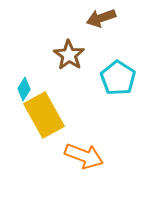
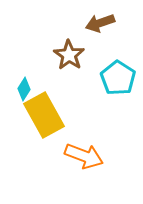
brown arrow: moved 1 px left, 5 px down
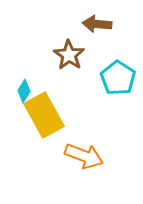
brown arrow: moved 3 px left, 1 px down; rotated 24 degrees clockwise
cyan diamond: moved 2 px down
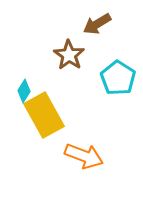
brown arrow: rotated 36 degrees counterclockwise
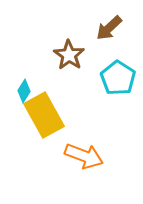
brown arrow: moved 12 px right, 4 px down; rotated 12 degrees counterclockwise
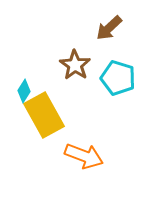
brown star: moved 6 px right, 10 px down
cyan pentagon: rotated 16 degrees counterclockwise
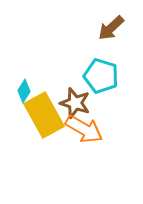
brown arrow: moved 2 px right
brown star: moved 38 px down; rotated 16 degrees counterclockwise
cyan pentagon: moved 17 px left, 2 px up
orange arrow: moved 27 px up; rotated 9 degrees clockwise
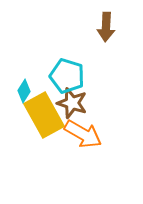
brown arrow: moved 5 px left, 1 px up; rotated 44 degrees counterclockwise
cyan pentagon: moved 34 px left
brown star: moved 3 px left
orange arrow: moved 1 px left, 5 px down
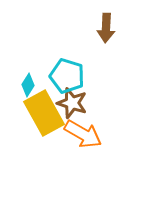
brown arrow: moved 1 px down
cyan diamond: moved 4 px right, 6 px up
yellow rectangle: moved 2 px up
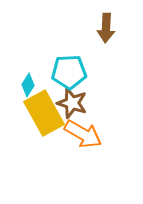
cyan pentagon: moved 2 px right, 4 px up; rotated 20 degrees counterclockwise
